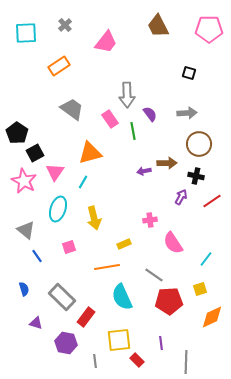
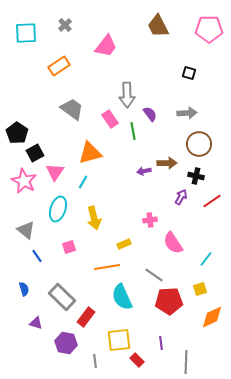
pink trapezoid at (106, 42): moved 4 px down
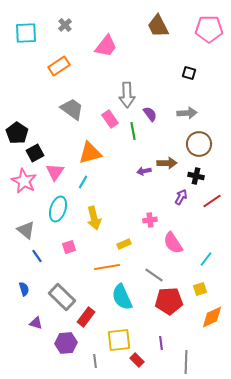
purple hexagon at (66, 343): rotated 15 degrees counterclockwise
